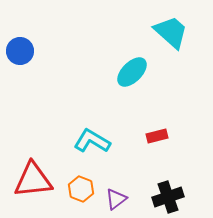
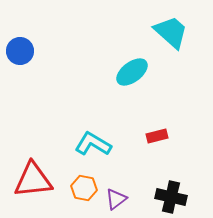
cyan ellipse: rotated 8 degrees clockwise
cyan L-shape: moved 1 px right, 3 px down
orange hexagon: moved 3 px right, 1 px up; rotated 10 degrees counterclockwise
black cross: moved 3 px right; rotated 32 degrees clockwise
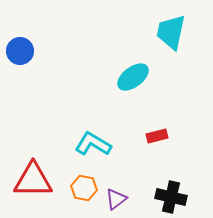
cyan trapezoid: rotated 120 degrees counterclockwise
cyan ellipse: moved 1 px right, 5 px down
red triangle: rotated 6 degrees clockwise
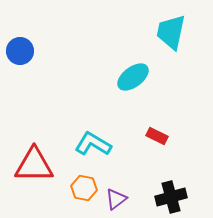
red rectangle: rotated 40 degrees clockwise
red triangle: moved 1 px right, 15 px up
black cross: rotated 28 degrees counterclockwise
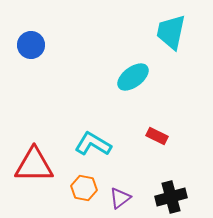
blue circle: moved 11 px right, 6 px up
purple triangle: moved 4 px right, 1 px up
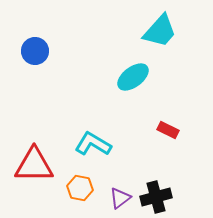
cyan trapezoid: moved 11 px left, 1 px up; rotated 150 degrees counterclockwise
blue circle: moved 4 px right, 6 px down
red rectangle: moved 11 px right, 6 px up
orange hexagon: moved 4 px left
black cross: moved 15 px left
